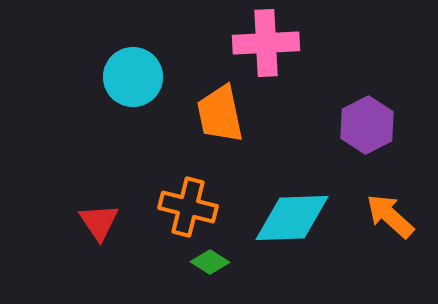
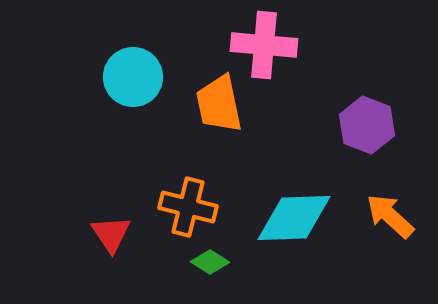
pink cross: moved 2 px left, 2 px down; rotated 8 degrees clockwise
orange trapezoid: moved 1 px left, 10 px up
purple hexagon: rotated 12 degrees counterclockwise
cyan diamond: moved 2 px right
red triangle: moved 12 px right, 12 px down
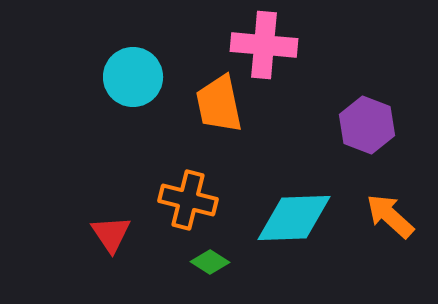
orange cross: moved 7 px up
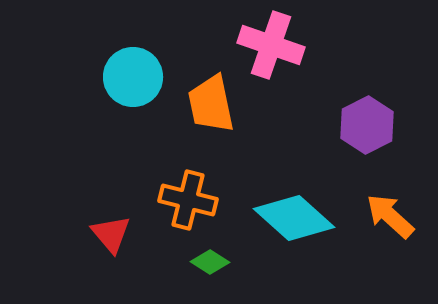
pink cross: moved 7 px right; rotated 14 degrees clockwise
orange trapezoid: moved 8 px left
purple hexagon: rotated 12 degrees clockwise
cyan diamond: rotated 44 degrees clockwise
red triangle: rotated 6 degrees counterclockwise
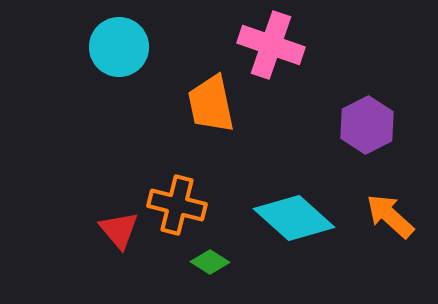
cyan circle: moved 14 px left, 30 px up
orange cross: moved 11 px left, 5 px down
red triangle: moved 8 px right, 4 px up
